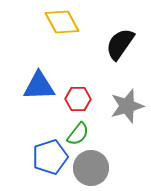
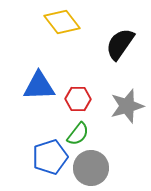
yellow diamond: rotated 9 degrees counterclockwise
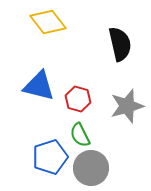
yellow diamond: moved 14 px left
black semicircle: rotated 132 degrees clockwise
blue triangle: rotated 16 degrees clockwise
red hexagon: rotated 15 degrees clockwise
green semicircle: moved 2 px right, 1 px down; rotated 115 degrees clockwise
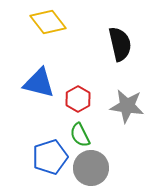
blue triangle: moved 3 px up
red hexagon: rotated 15 degrees clockwise
gray star: rotated 24 degrees clockwise
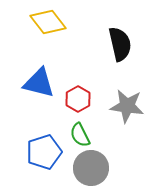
blue pentagon: moved 6 px left, 5 px up
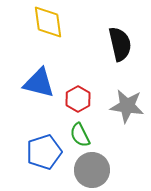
yellow diamond: rotated 30 degrees clockwise
gray circle: moved 1 px right, 2 px down
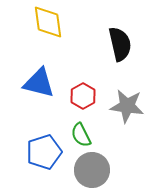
red hexagon: moved 5 px right, 3 px up
green semicircle: moved 1 px right
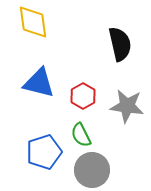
yellow diamond: moved 15 px left
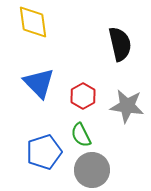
blue triangle: rotated 32 degrees clockwise
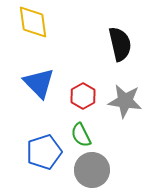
gray star: moved 2 px left, 5 px up
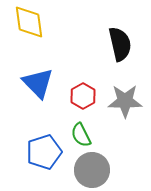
yellow diamond: moved 4 px left
blue triangle: moved 1 px left
gray star: rotated 8 degrees counterclockwise
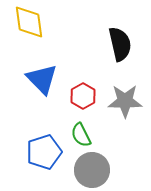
blue triangle: moved 4 px right, 4 px up
